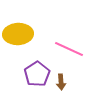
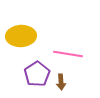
yellow ellipse: moved 3 px right, 2 px down
pink line: moved 1 px left, 5 px down; rotated 16 degrees counterclockwise
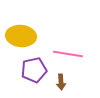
yellow ellipse: rotated 8 degrees clockwise
purple pentagon: moved 3 px left, 4 px up; rotated 20 degrees clockwise
